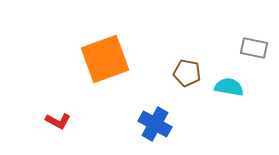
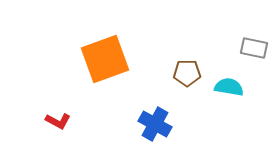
brown pentagon: rotated 12 degrees counterclockwise
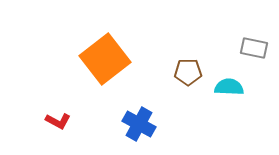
orange square: rotated 18 degrees counterclockwise
brown pentagon: moved 1 px right, 1 px up
cyan semicircle: rotated 8 degrees counterclockwise
blue cross: moved 16 px left
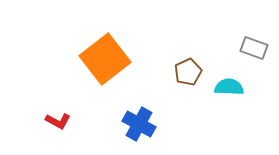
gray rectangle: rotated 8 degrees clockwise
brown pentagon: rotated 24 degrees counterclockwise
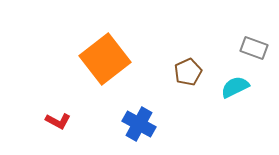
cyan semicircle: moved 6 px right; rotated 28 degrees counterclockwise
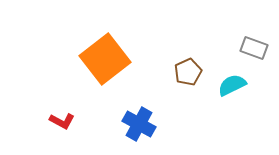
cyan semicircle: moved 3 px left, 2 px up
red L-shape: moved 4 px right
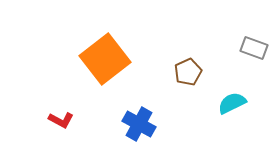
cyan semicircle: moved 18 px down
red L-shape: moved 1 px left, 1 px up
